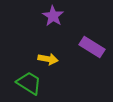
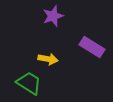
purple star: rotated 20 degrees clockwise
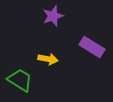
green trapezoid: moved 9 px left, 3 px up
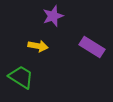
yellow arrow: moved 10 px left, 13 px up
green trapezoid: moved 1 px right, 3 px up
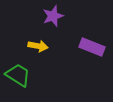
purple rectangle: rotated 10 degrees counterclockwise
green trapezoid: moved 3 px left, 2 px up
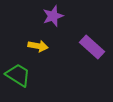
purple rectangle: rotated 20 degrees clockwise
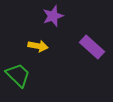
green trapezoid: rotated 12 degrees clockwise
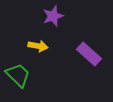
purple rectangle: moved 3 px left, 7 px down
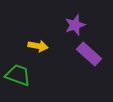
purple star: moved 22 px right, 9 px down
green trapezoid: rotated 24 degrees counterclockwise
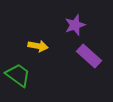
purple rectangle: moved 2 px down
green trapezoid: rotated 16 degrees clockwise
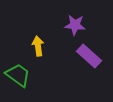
purple star: rotated 25 degrees clockwise
yellow arrow: rotated 108 degrees counterclockwise
